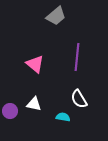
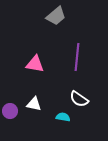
pink triangle: rotated 30 degrees counterclockwise
white semicircle: rotated 24 degrees counterclockwise
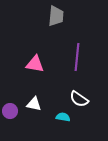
gray trapezoid: rotated 45 degrees counterclockwise
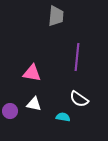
pink triangle: moved 3 px left, 9 px down
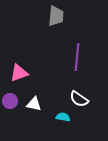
pink triangle: moved 13 px left; rotated 30 degrees counterclockwise
purple circle: moved 10 px up
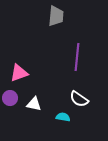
purple circle: moved 3 px up
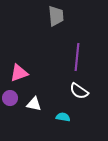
gray trapezoid: rotated 10 degrees counterclockwise
white semicircle: moved 8 px up
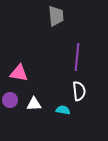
pink triangle: rotated 30 degrees clockwise
white semicircle: rotated 132 degrees counterclockwise
purple circle: moved 2 px down
white triangle: rotated 14 degrees counterclockwise
cyan semicircle: moved 7 px up
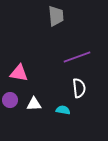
purple line: rotated 64 degrees clockwise
white semicircle: moved 3 px up
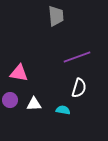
white semicircle: rotated 24 degrees clockwise
